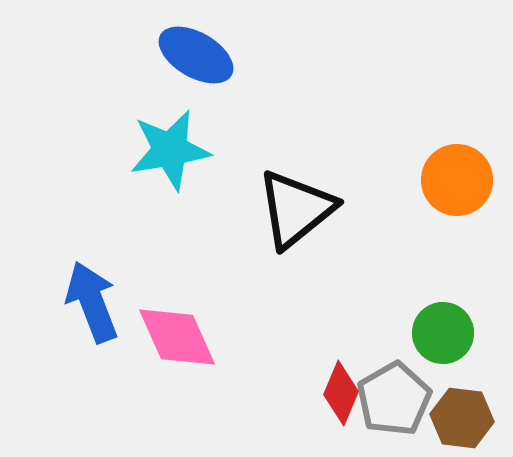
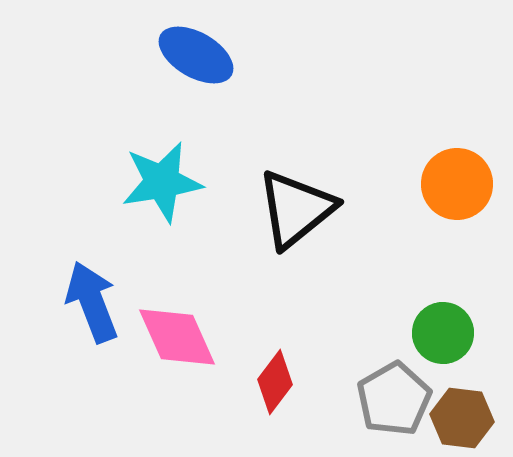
cyan star: moved 8 px left, 32 px down
orange circle: moved 4 px down
red diamond: moved 66 px left, 11 px up; rotated 14 degrees clockwise
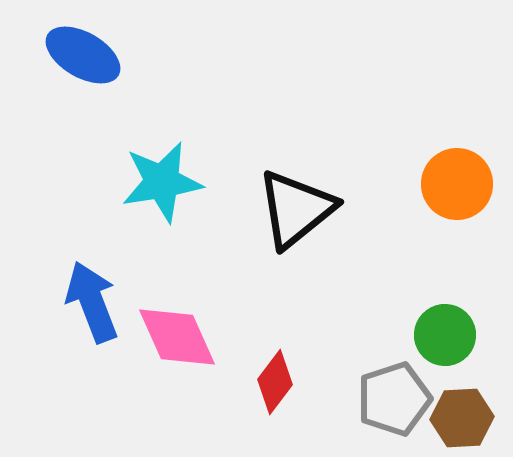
blue ellipse: moved 113 px left
green circle: moved 2 px right, 2 px down
gray pentagon: rotated 12 degrees clockwise
brown hexagon: rotated 10 degrees counterclockwise
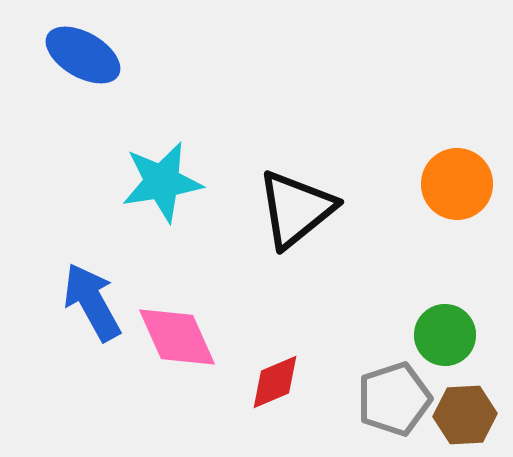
blue arrow: rotated 8 degrees counterclockwise
red diamond: rotated 30 degrees clockwise
brown hexagon: moved 3 px right, 3 px up
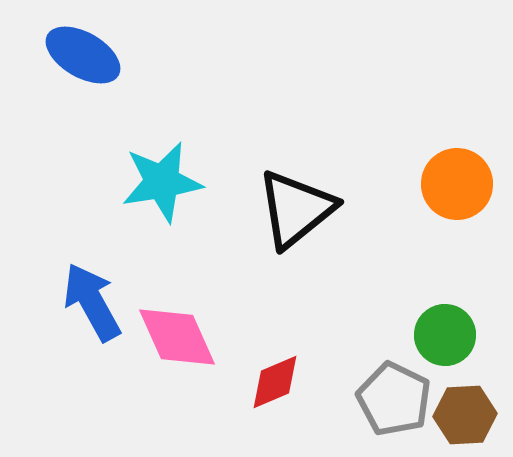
gray pentagon: rotated 28 degrees counterclockwise
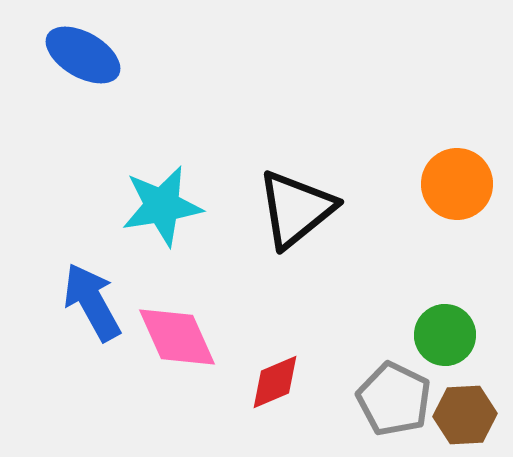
cyan star: moved 24 px down
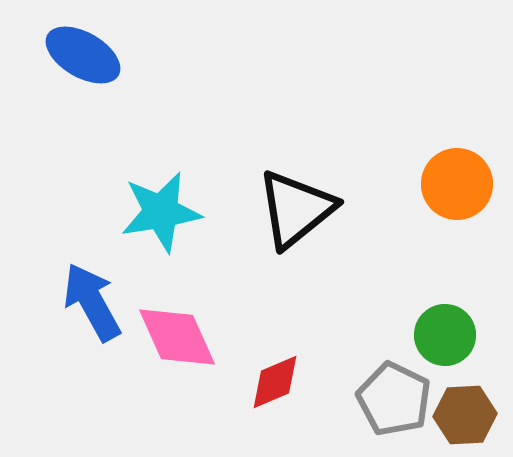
cyan star: moved 1 px left, 6 px down
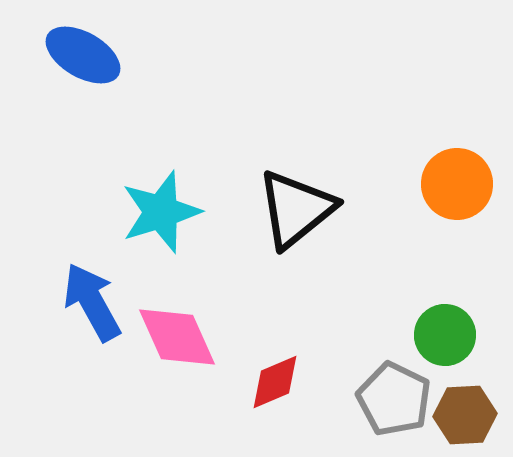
cyan star: rotated 8 degrees counterclockwise
